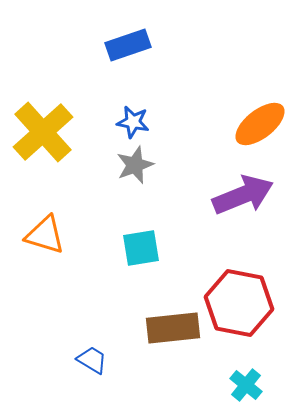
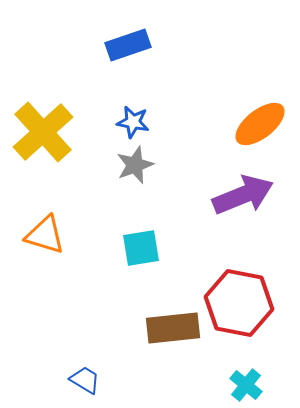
blue trapezoid: moved 7 px left, 20 px down
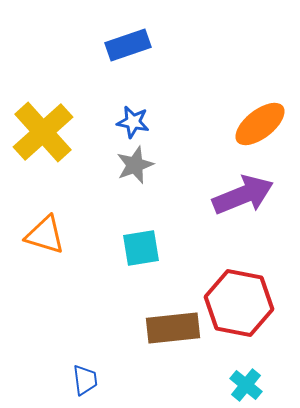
blue trapezoid: rotated 52 degrees clockwise
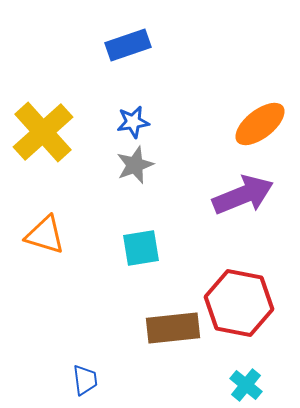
blue star: rotated 20 degrees counterclockwise
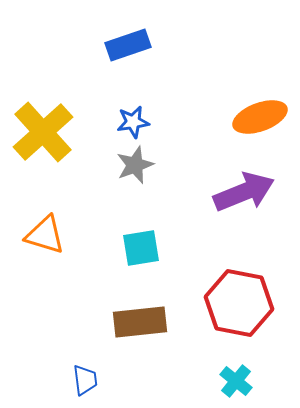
orange ellipse: moved 7 px up; rotated 18 degrees clockwise
purple arrow: moved 1 px right, 3 px up
brown rectangle: moved 33 px left, 6 px up
cyan cross: moved 10 px left, 4 px up
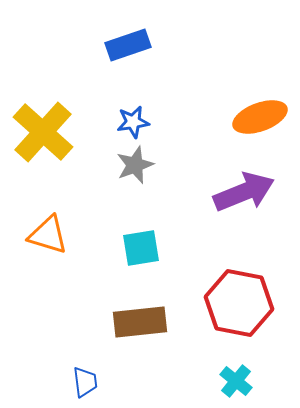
yellow cross: rotated 6 degrees counterclockwise
orange triangle: moved 3 px right
blue trapezoid: moved 2 px down
